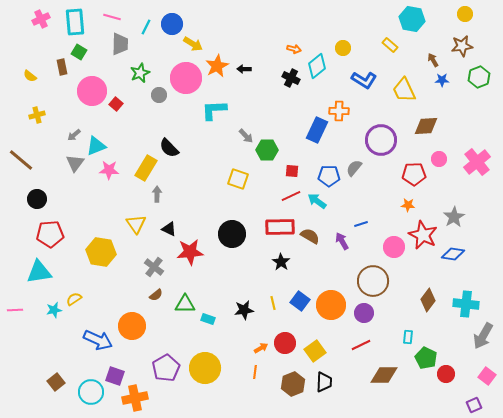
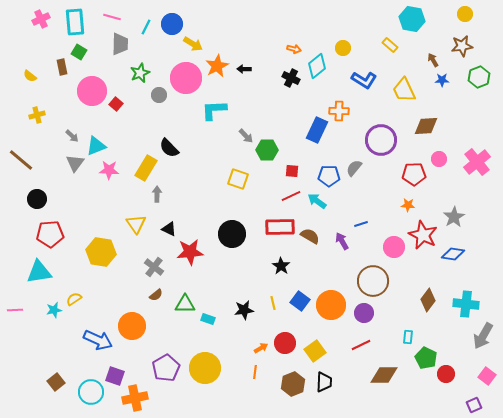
gray arrow at (74, 135): moved 2 px left, 1 px down; rotated 96 degrees counterclockwise
black star at (281, 262): moved 4 px down
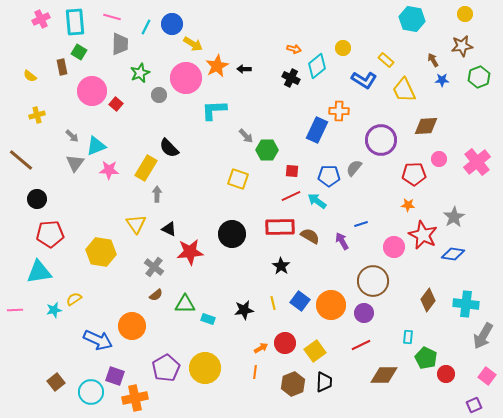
yellow rectangle at (390, 45): moved 4 px left, 15 px down
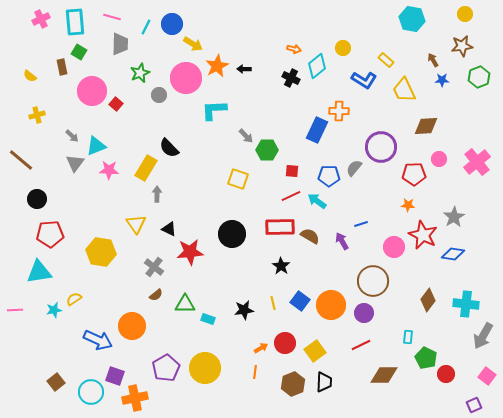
purple circle at (381, 140): moved 7 px down
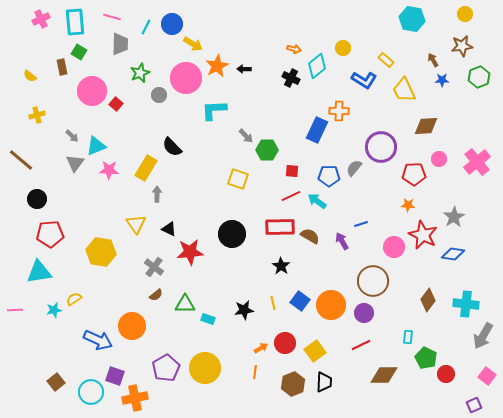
black semicircle at (169, 148): moved 3 px right, 1 px up
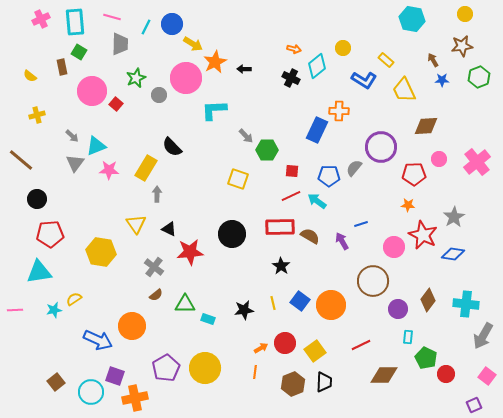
orange star at (217, 66): moved 2 px left, 4 px up
green star at (140, 73): moved 4 px left, 5 px down
purple circle at (364, 313): moved 34 px right, 4 px up
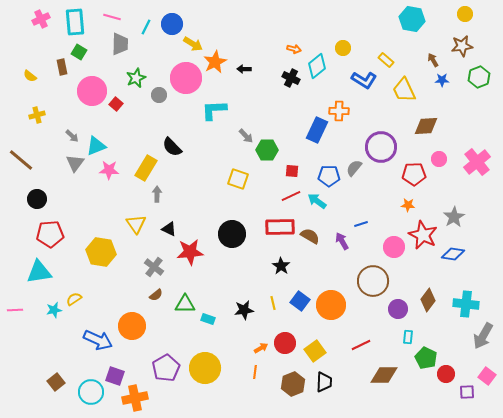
purple square at (474, 405): moved 7 px left, 13 px up; rotated 21 degrees clockwise
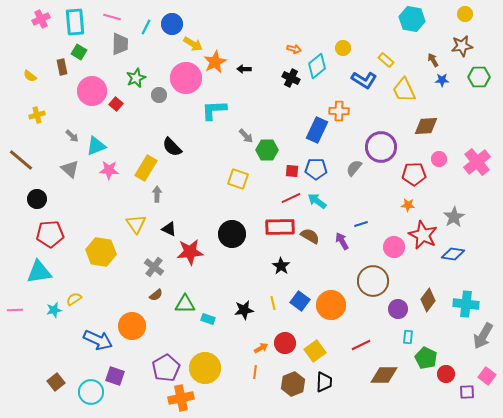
green hexagon at (479, 77): rotated 20 degrees clockwise
gray triangle at (75, 163): moved 5 px left, 6 px down; rotated 24 degrees counterclockwise
blue pentagon at (329, 176): moved 13 px left, 7 px up
red line at (291, 196): moved 2 px down
orange cross at (135, 398): moved 46 px right
